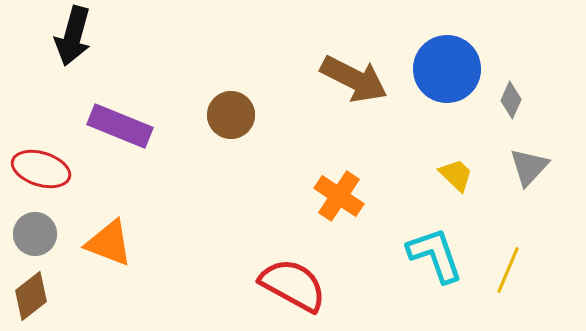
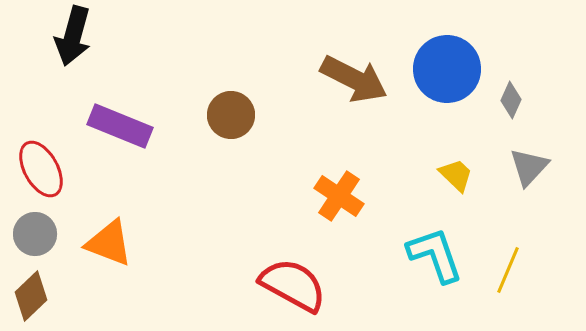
red ellipse: rotated 44 degrees clockwise
brown diamond: rotated 6 degrees counterclockwise
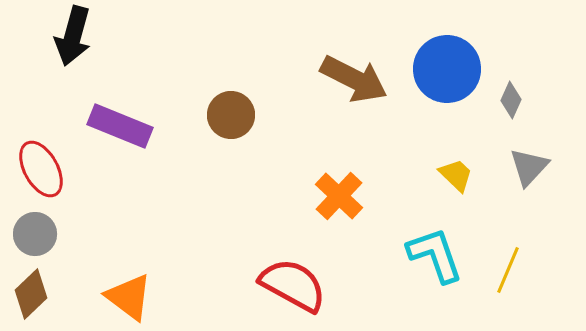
orange cross: rotated 9 degrees clockwise
orange triangle: moved 20 px right, 54 px down; rotated 16 degrees clockwise
brown diamond: moved 2 px up
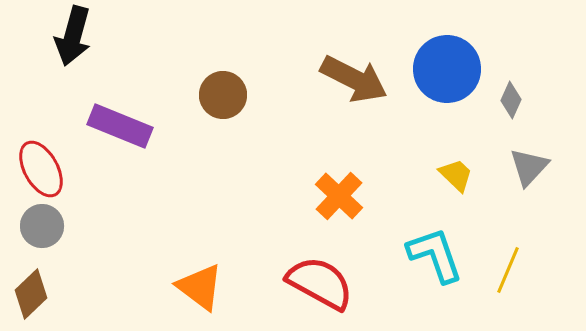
brown circle: moved 8 px left, 20 px up
gray circle: moved 7 px right, 8 px up
red semicircle: moved 27 px right, 2 px up
orange triangle: moved 71 px right, 10 px up
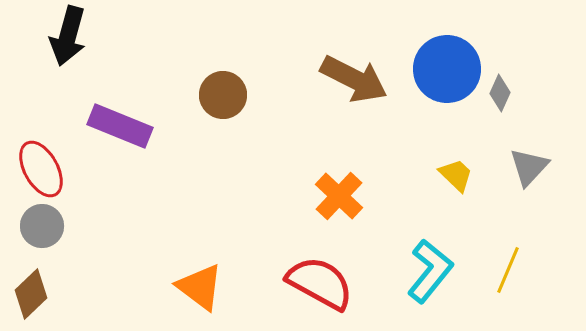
black arrow: moved 5 px left
gray diamond: moved 11 px left, 7 px up
cyan L-shape: moved 5 px left, 16 px down; rotated 58 degrees clockwise
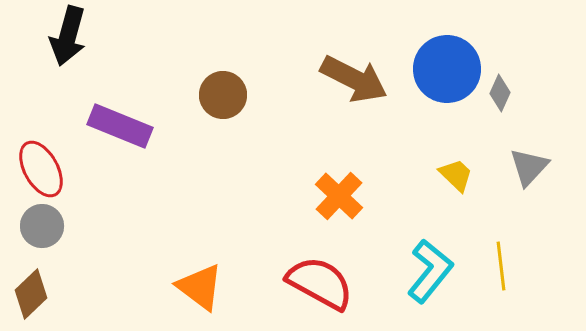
yellow line: moved 7 px left, 4 px up; rotated 30 degrees counterclockwise
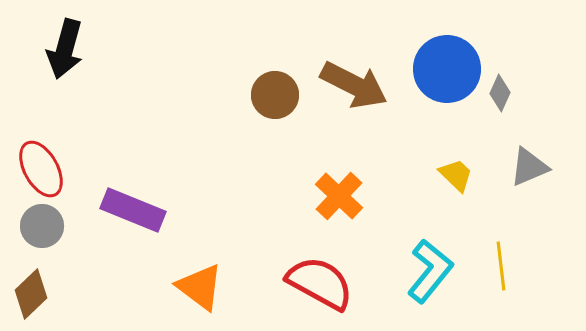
black arrow: moved 3 px left, 13 px down
brown arrow: moved 6 px down
brown circle: moved 52 px right
purple rectangle: moved 13 px right, 84 px down
gray triangle: rotated 24 degrees clockwise
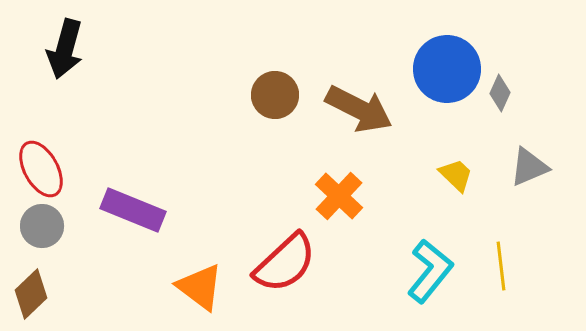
brown arrow: moved 5 px right, 24 px down
red semicircle: moved 35 px left, 20 px up; rotated 108 degrees clockwise
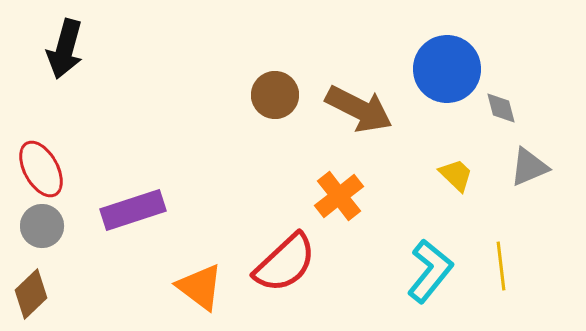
gray diamond: moved 1 px right, 15 px down; rotated 39 degrees counterclockwise
orange cross: rotated 9 degrees clockwise
purple rectangle: rotated 40 degrees counterclockwise
